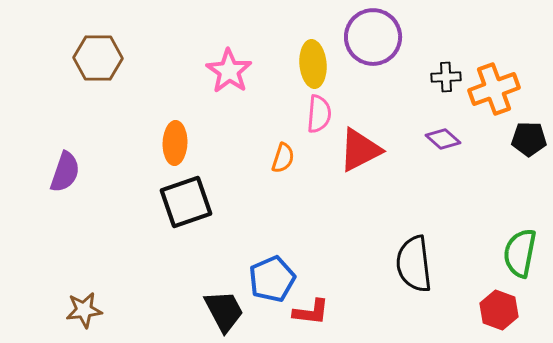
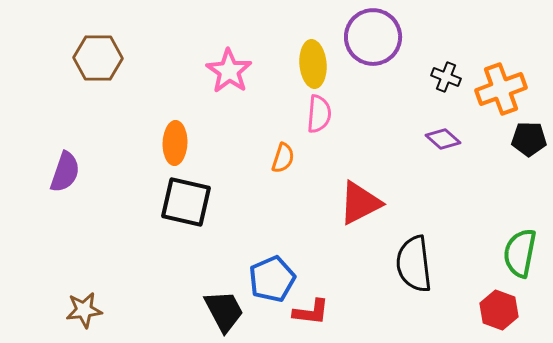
black cross: rotated 24 degrees clockwise
orange cross: moved 7 px right
red triangle: moved 53 px down
black square: rotated 32 degrees clockwise
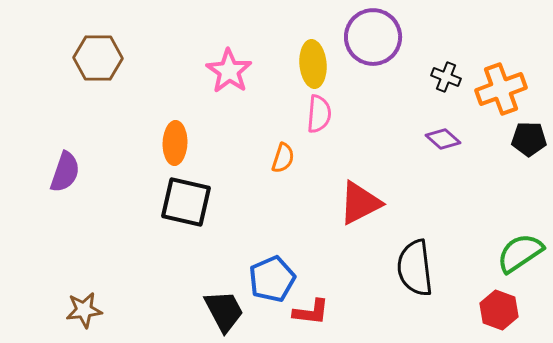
green semicircle: rotated 45 degrees clockwise
black semicircle: moved 1 px right, 4 px down
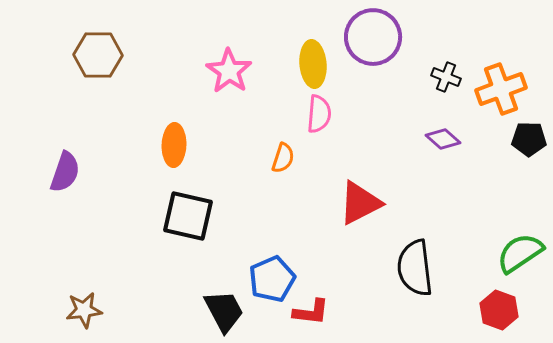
brown hexagon: moved 3 px up
orange ellipse: moved 1 px left, 2 px down
black square: moved 2 px right, 14 px down
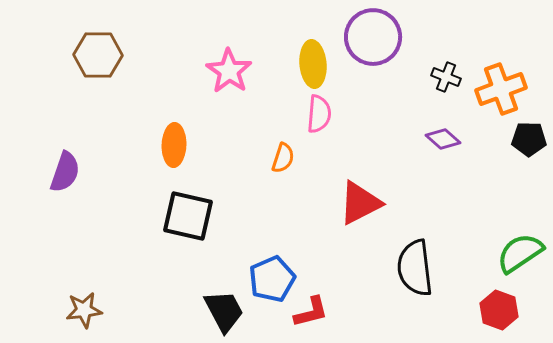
red L-shape: rotated 21 degrees counterclockwise
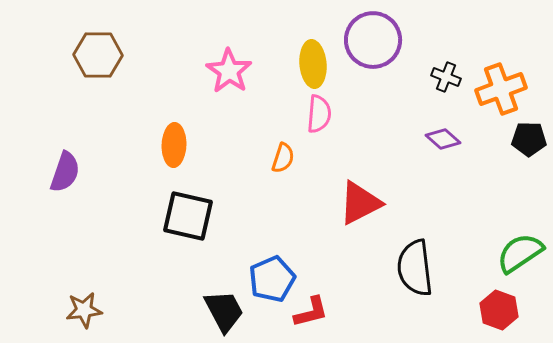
purple circle: moved 3 px down
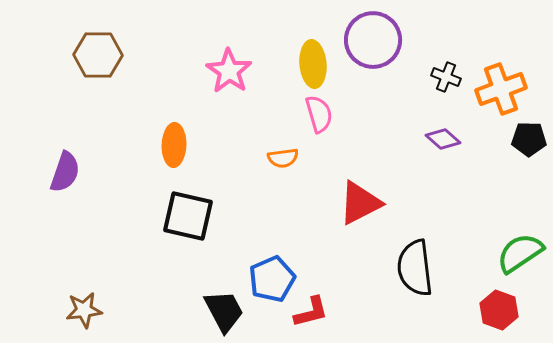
pink semicircle: rotated 21 degrees counterclockwise
orange semicircle: rotated 64 degrees clockwise
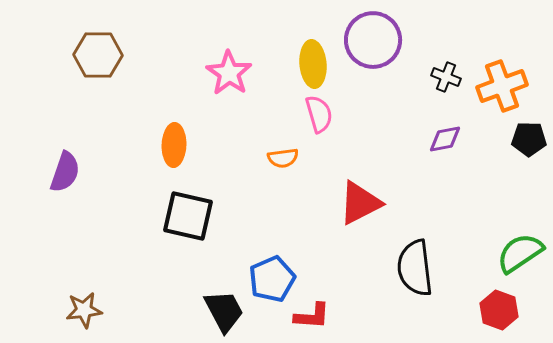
pink star: moved 2 px down
orange cross: moved 1 px right, 3 px up
purple diamond: moved 2 px right; rotated 52 degrees counterclockwise
red L-shape: moved 1 px right, 4 px down; rotated 18 degrees clockwise
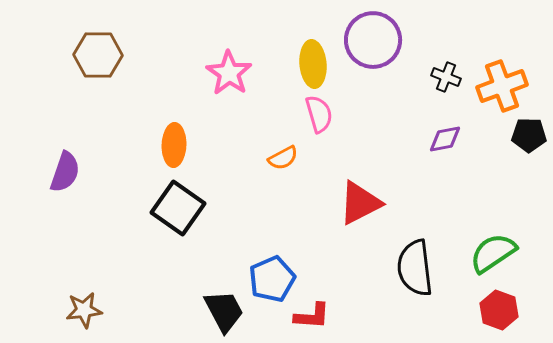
black pentagon: moved 4 px up
orange semicircle: rotated 20 degrees counterclockwise
black square: moved 10 px left, 8 px up; rotated 22 degrees clockwise
green semicircle: moved 27 px left
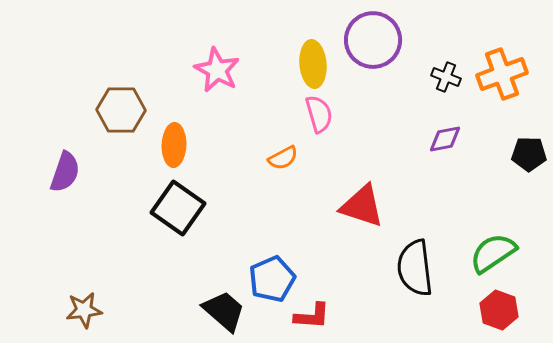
brown hexagon: moved 23 px right, 55 px down
pink star: moved 12 px left, 3 px up; rotated 6 degrees counterclockwise
orange cross: moved 12 px up
black pentagon: moved 19 px down
red triangle: moved 2 px right, 3 px down; rotated 45 degrees clockwise
black trapezoid: rotated 21 degrees counterclockwise
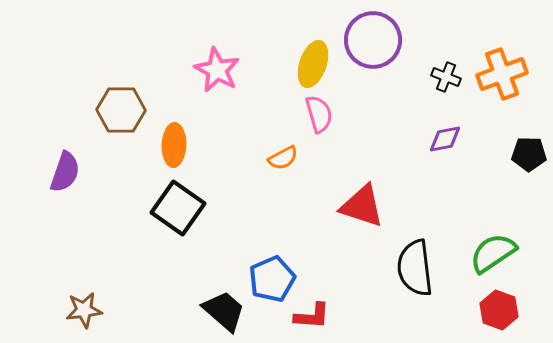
yellow ellipse: rotated 24 degrees clockwise
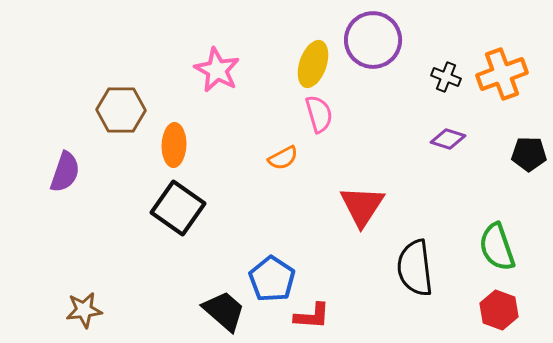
purple diamond: moved 3 px right; rotated 28 degrees clockwise
red triangle: rotated 45 degrees clockwise
green semicircle: moved 4 px right, 6 px up; rotated 75 degrees counterclockwise
blue pentagon: rotated 15 degrees counterclockwise
